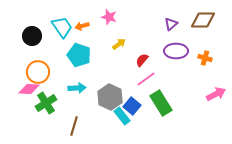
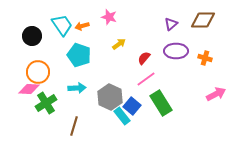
cyan trapezoid: moved 2 px up
red semicircle: moved 2 px right, 2 px up
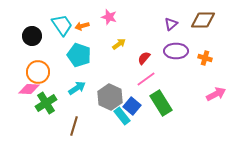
cyan arrow: rotated 30 degrees counterclockwise
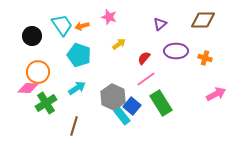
purple triangle: moved 11 px left
pink diamond: moved 1 px left, 1 px up
gray hexagon: moved 3 px right
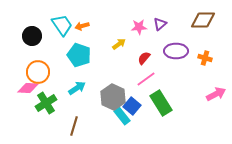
pink star: moved 30 px right, 10 px down; rotated 21 degrees counterclockwise
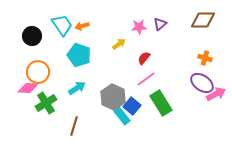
purple ellipse: moved 26 px right, 32 px down; rotated 35 degrees clockwise
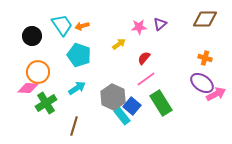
brown diamond: moved 2 px right, 1 px up
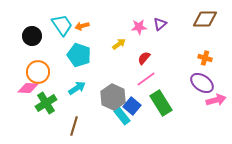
pink arrow: moved 6 px down; rotated 12 degrees clockwise
